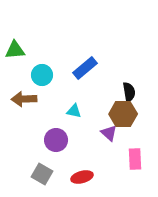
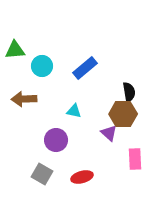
cyan circle: moved 9 px up
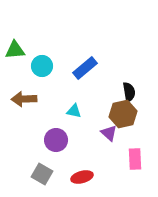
brown hexagon: rotated 12 degrees counterclockwise
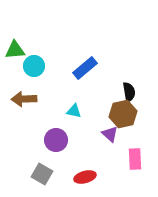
cyan circle: moved 8 px left
purple triangle: moved 1 px right, 1 px down
red ellipse: moved 3 px right
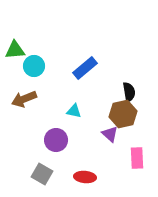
brown arrow: rotated 20 degrees counterclockwise
pink rectangle: moved 2 px right, 1 px up
red ellipse: rotated 20 degrees clockwise
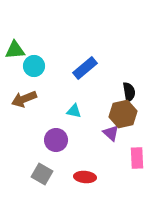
purple triangle: moved 1 px right, 1 px up
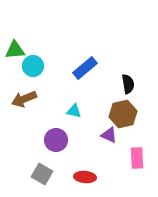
cyan circle: moved 1 px left
black semicircle: moved 1 px left, 8 px up
purple triangle: moved 2 px left, 2 px down; rotated 18 degrees counterclockwise
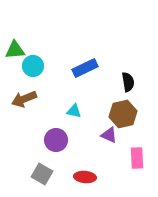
blue rectangle: rotated 15 degrees clockwise
black semicircle: moved 2 px up
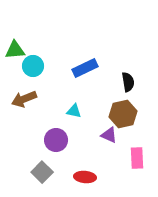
gray square: moved 2 px up; rotated 15 degrees clockwise
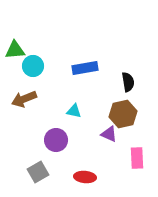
blue rectangle: rotated 15 degrees clockwise
purple triangle: moved 1 px up
gray square: moved 4 px left; rotated 15 degrees clockwise
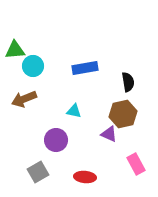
pink rectangle: moved 1 px left, 6 px down; rotated 25 degrees counterclockwise
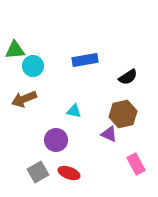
blue rectangle: moved 8 px up
black semicircle: moved 5 px up; rotated 66 degrees clockwise
red ellipse: moved 16 px left, 4 px up; rotated 15 degrees clockwise
